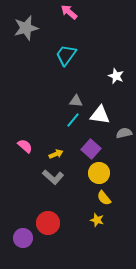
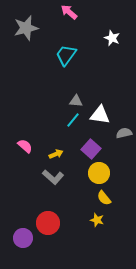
white star: moved 4 px left, 38 px up
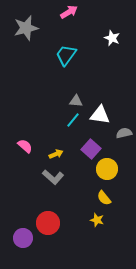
pink arrow: rotated 108 degrees clockwise
yellow circle: moved 8 px right, 4 px up
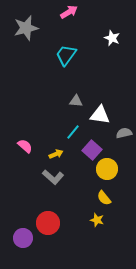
cyan line: moved 12 px down
purple square: moved 1 px right, 1 px down
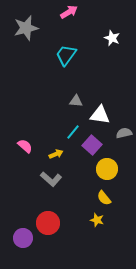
purple square: moved 5 px up
gray L-shape: moved 2 px left, 2 px down
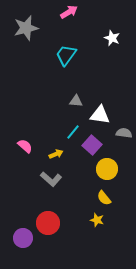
gray semicircle: rotated 21 degrees clockwise
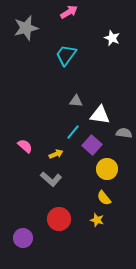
red circle: moved 11 px right, 4 px up
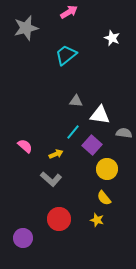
cyan trapezoid: rotated 15 degrees clockwise
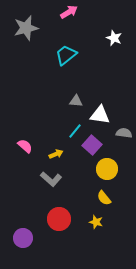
white star: moved 2 px right
cyan line: moved 2 px right, 1 px up
yellow star: moved 1 px left, 2 px down
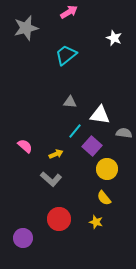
gray triangle: moved 6 px left, 1 px down
purple square: moved 1 px down
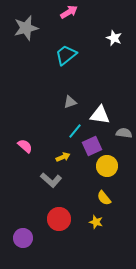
gray triangle: rotated 24 degrees counterclockwise
purple square: rotated 24 degrees clockwise
yellow arrow: moved 7 px right, 3 px down
yellow circle: moved 3 px up
gray L-shape: moved 1 px down
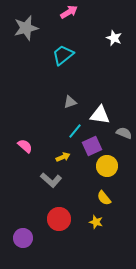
cyan trapezoid: moved 3 px left
gray semicircle: rotated 14 degrees clockwise
